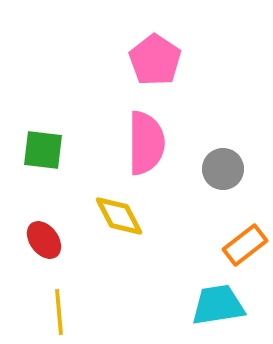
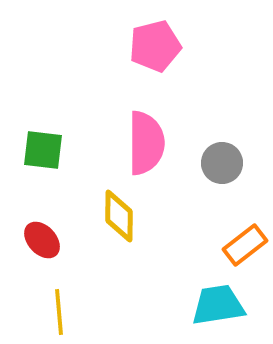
pink pentagon: moved 14 px up; rotated 24 degrees clockwise
gray circle: moved 1 px left, 6 px up
yellow diamond: rotated 28 degrees clockwise
red ellipse: moved 2 px left; rotated 6 degrees counterclockwise
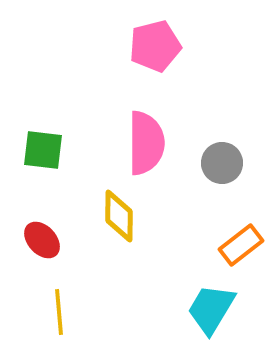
orange rectangle: moved 4 px left
cyan trapezoid: moved 7 px left, 4 px down; rotated 50 degrees counterclockwise
